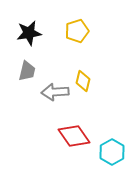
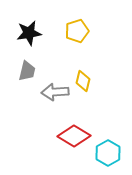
red diamond: rotated 24 degrees counterclockwise
cyan hexagon: moved 4 px left, 1 px down
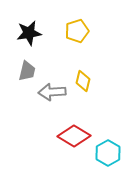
gray arrow: moved 3 px left
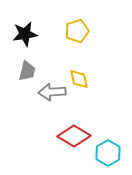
black star: moved 4 px left, 1 px down
yellow diamond: moved 4 px left, 2 px up; rotated 25 degrees counterclockwise
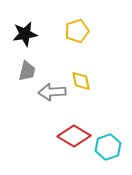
yellow diamond: moved 2 px right, 2 px down
cyan hexagon: moved 6 px up; rotated 10 degrees clockwise
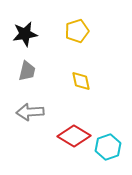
gray arrow: moved 22 px left, 20 px down
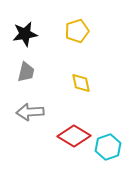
gray trapezoid: moved 1 px left, 1 px down
yellow diamond: moved 2 px down
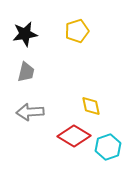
yellow diamond: moved 10 px right, 23 px down
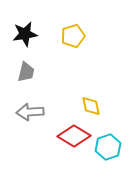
yellow pentagon: moved 4 px left, 5 px down
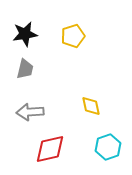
gray trapezoid: moved 1 px left, 3 px up
red diamond: moved 24 px left, 13 px down; rotated 44 degrees counterclockwise
